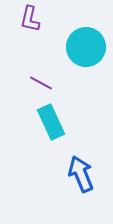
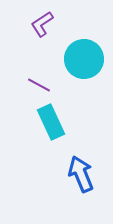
purple L-shape: moved 12 px right, 5 px down; rotated 44 degrees clockwise
cyan circle: moved 2 px left, 12 px down
purple line: moved 2 px left, 2 px down
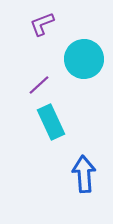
purple L-shape: rotated 12 degrees clockwise
purple line: rotated 70 degrees counterclockwise
blue arrow: moved 3 px right; rotated 18 degrees clockwise
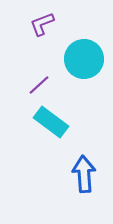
cyan rectangle: rotated 28 degrees counterclockwise
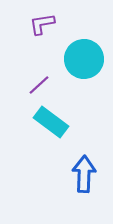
purple L-shape: rotated 12 degrees clockwise
blue arrow: rotated 6 degrees clockwise
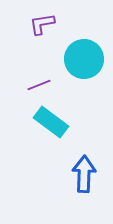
purple line: rotated 20 degrees clockwise
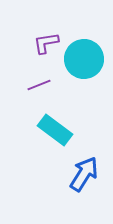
purple L-shape: moved 4 px right, 19 px down
cyan rectangle: moved 4 px right, 8 px down
blue arrow: rotated 30 degrees clockwise
